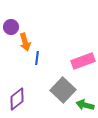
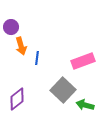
orange arrow: moved 4 px left, 4 px down
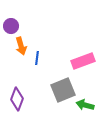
purple circle: moved 1 px up
gray square: rotated 25 degrees clockwise
purple diamond: rotated 30 degrees counterclockwise
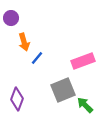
purple circle: moved 8 px up
orange arrow: moved 3 px right, 4 px up
blue line: rotated 32 degrees clockwise
green arrow: rotated 30 degrees clockwise
